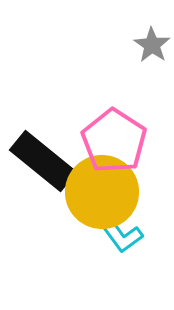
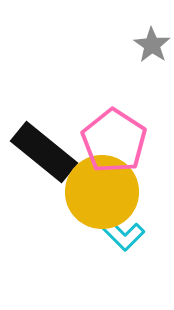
black rectangle: moved 1 px right, 9 px up
cyan L-shape: moved 1 px right, 1 px up; rotated 9 degrees counterclockwise
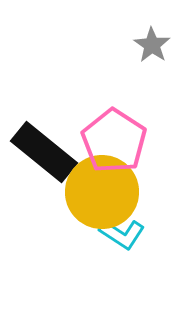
cyan L-shape: rotated 12 degrees counterclockwise
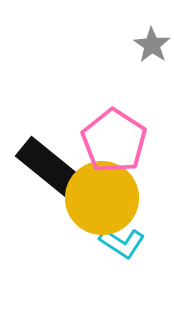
black rectangle: moved 5 px right, 15 px down
yellow circle: moved 6 px down
cyan L-shape: moved 9 px down
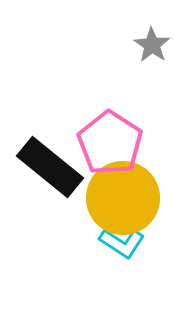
pink pentagon: moved 4 px left, 2 px down
black rectangle: moved 1 px right
yellow circle: moved 21 px right
